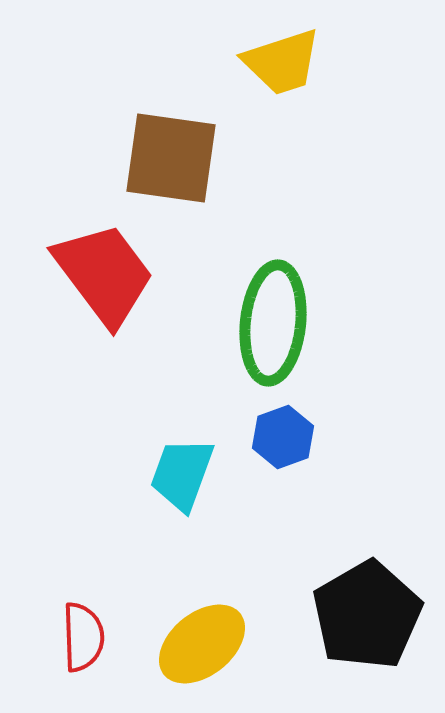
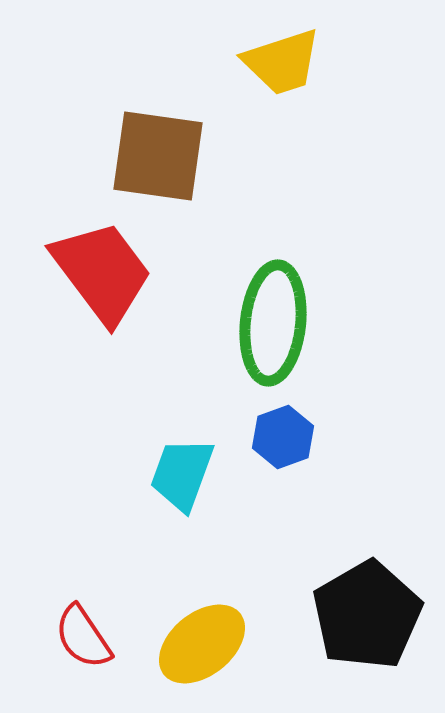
brown square: moved 13 px left, 2 px up
red trapezoid: moved 2 px left, 2 px up
red semicircle: rotated 148 degrees clockwise
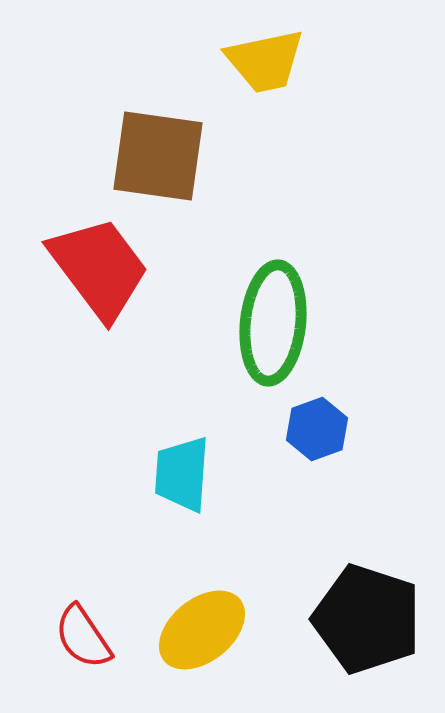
yellow trapezoid: moved 17 px left, 1 px up; rotated 6 degrees clockwise
red trapezoid: moved 3 px left, 4 px up
blue hexagon: moved 34 px right, 8 px up
cyan trapezoid: rotated 16 degrees counterclockwise
black pentagon: moved 4 px down; rotated 24 degrees counterclockwise
yellow ellipse: moved 14 px up
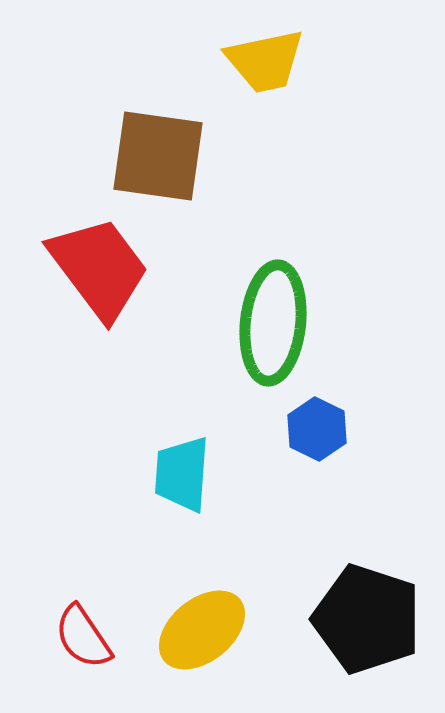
blue hexagon: rotated 14 degrees counterclockwise
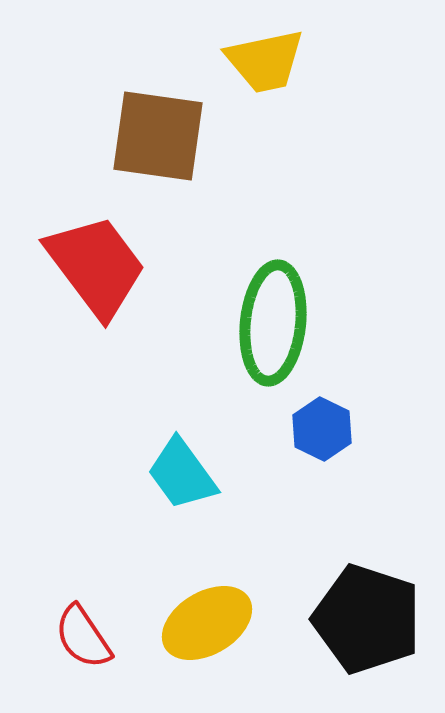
brown square: moved 20 px up
red trapezoid: moved 3 px left, 2 px up
blue hexagon: moved 5 px right
cyan trapezoid: rotated 40 degrees counterclockwise
yellow ellipse: moved 5 px right, 7 px up; rotated 8 degrees clockwise
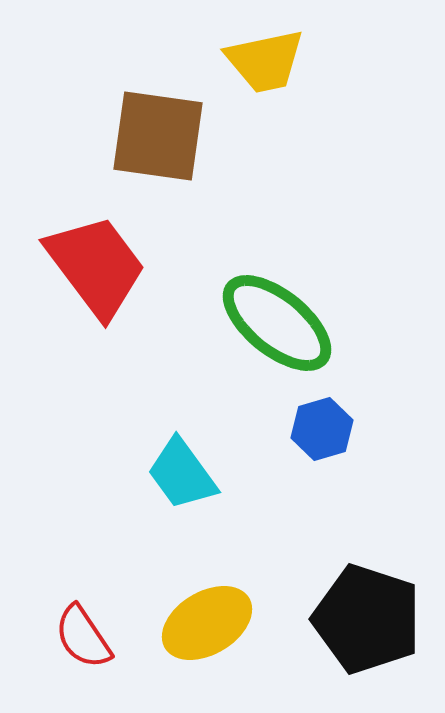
green ellipse: moved 4 px right; rotated 57 degrees counterclockwise
blue hexagon: rotated 18 degrees clockwise
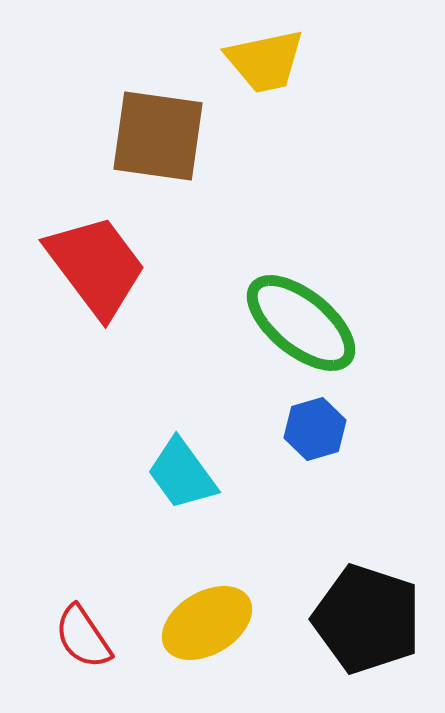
green ellipse: moved 24 px right
blue hexagon: moved 7 px left
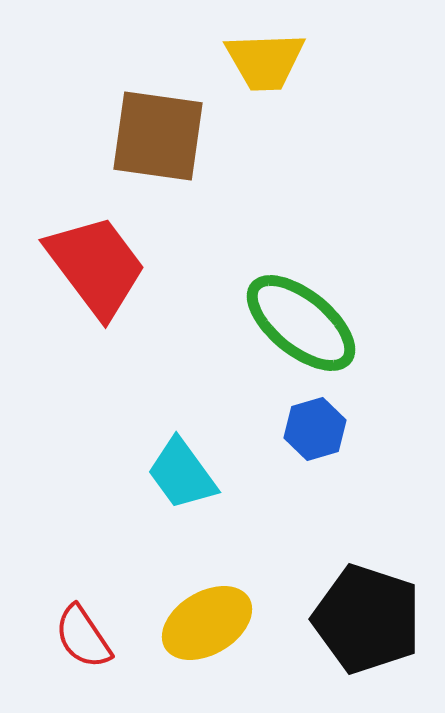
yellow trapezoid: rotated 10 degrees clockwise
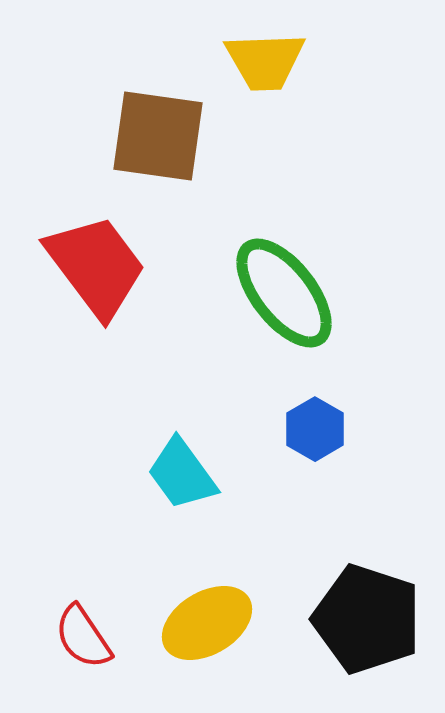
green ellipse: moved 17 px left, 30 px up; rotated 13 degrees clockwise
blue hexagon: rotated 14 degrees counterclockwise
